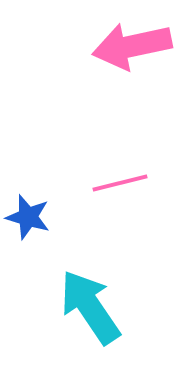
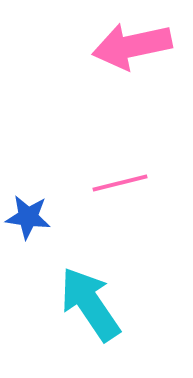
blue star: rotated 9 degrees counterclockwise
cyan arrow: moved 3 px up
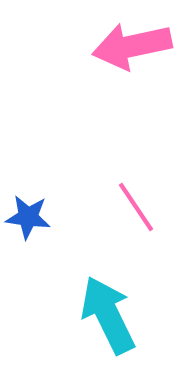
pink line: moved 16 px right, 24 px down; rotated 70 degrees clockwise
cyan arrow: moved 18 px right, 11 px down; rotated 8 degrees clockwise
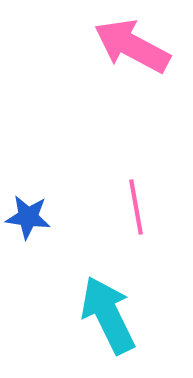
pink arrow: rotated 40 degrees clockwise
pink line: rotated 24 degrees clockwise
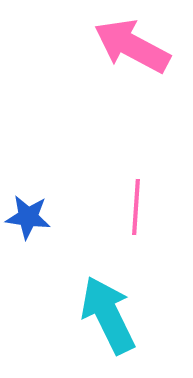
pink line: rotated 14 degrees clockwise
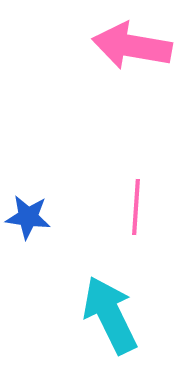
pink arrow: rotated 18 degrees counterclockwise
cyan arrow: moved 2 px right
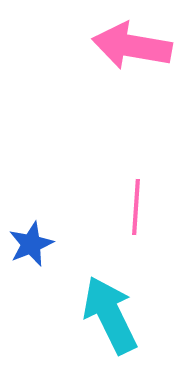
blue star: moved 3 px right, 27 px down; rotated 30 degrees counterclockwise
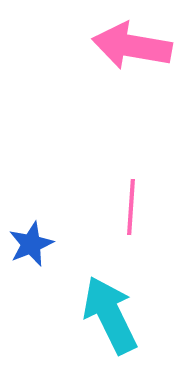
pink line: moved 5 px left
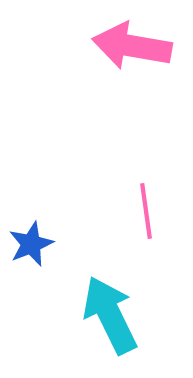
pink line: moved 15 px right, 4 px down; rotated 12 degrees counterclockwise
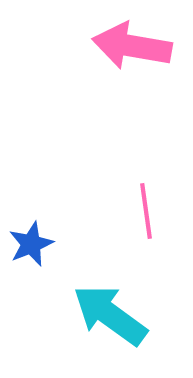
cyan arrow: rotated 28 degrees counterclockwise
